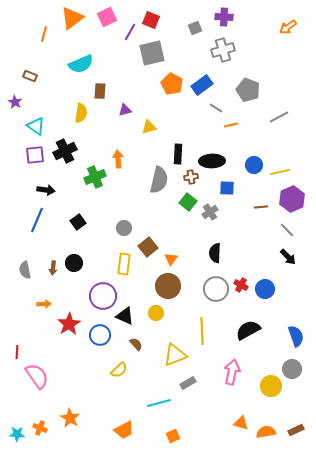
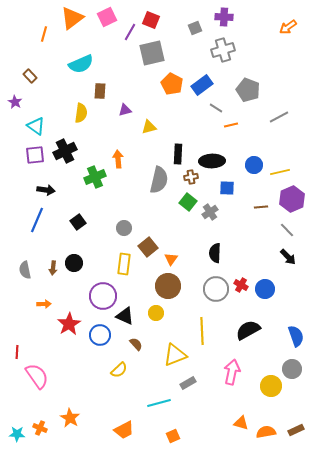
brown rectangle at (30, 76): rotated 24 degrees clockwise
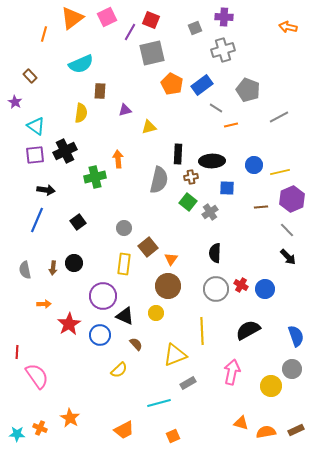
orange arrow at (288, 27): rotated 48 degrees clockwise
green cross at (95, 177): rotated 10 degrees clockwise
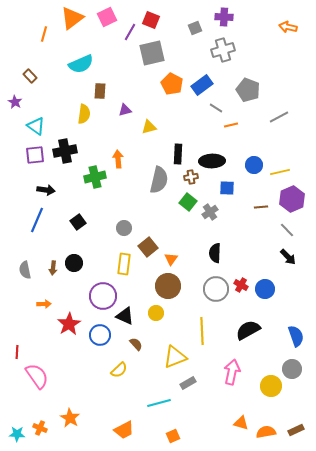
yellow semicircle at (81, 113): moved 3 px right, 1 px down
black cross at (65, 151): rotated 15 degrees clockwise
yellow triangle at (175, 355): moved 2 px down
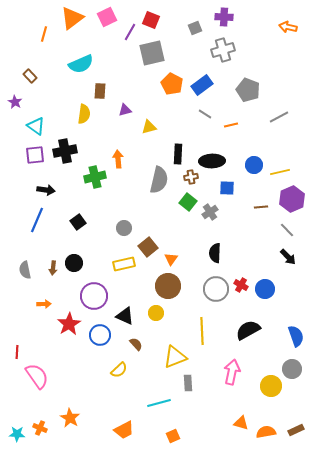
gray line at (216, 108): moved 11 px left, 6 px down
yellow rectangle at (124, 264): rotated 70 degrees clockwise
purple circle at (103, 296): moved 9 px left
gray rectangle at (188, 383): rotated 63 degrees counterclockwise
